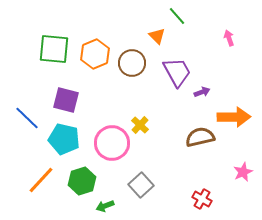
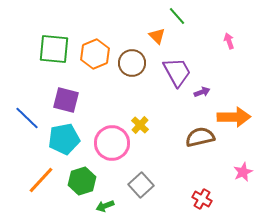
pink arrow: moved 3 px down
cyan pentagon: rotated 24 degrees counterclockwise
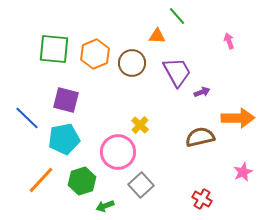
orange triangle: rotated 42 degrees counterclockwise
orange arrow: moved 4 px right, 1 px down
pink circle: moved 6 px right, 9 px down
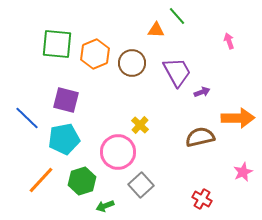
orange triangle: moved 1 px left, 6 px up
green square: moved 3 px right, 5 px up
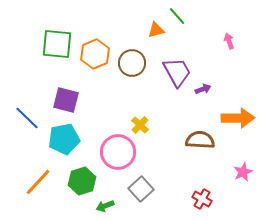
orange triangle: rotated 18 degrees counterclockwise
purple arrow: moved 1 px right, 3 px up
brown semicircle: moved 3 px down; rotated 16 degrees clockwise
orange line: moved 3 px left, 2 px down
gray square: moved 4 px down
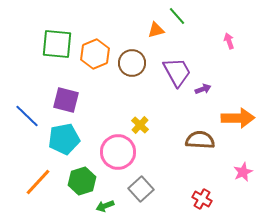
blue line: moved 2 px up
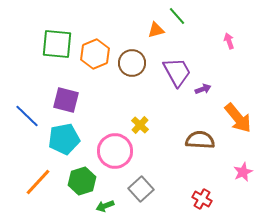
orange arrow: rotated 52 degrees clockwise
pink circle: moved 3 px left, 1 px up
